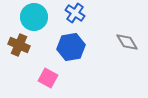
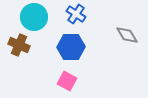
blue cross: moved 1 px right, 1 px down
gray diamond: moved 7 px up
blue hexagon: rotated 8 degrees clockwise
pink square: moved 19 px right, 3 px down
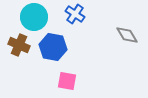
blue cross: moved 1 px left
blue hexagon: moved 18 px left; rotated 12 degrees clockwise
pink square: rotated 18 degrees counterclockwise
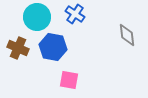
cyan circle: moved 3 px right
gray diamond: rotated 25 degrees clockwise
brown cross: moved 1 px left, 3 px down
pink square: moved 2 px right, 1 px up
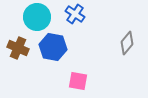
gray diamond: moved 8 px down; rotated 45 degrees clockwise
pink square: moved 9 px right, 1 px down
